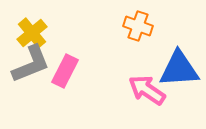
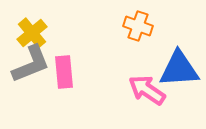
pink rectangle: moved 1 px left, 1 px down; rotated 32 degrees counterclockwise
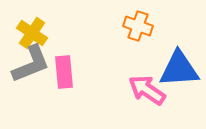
yellow cross: rotated 16 degrees counterclockwise
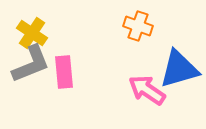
blue triangle: rotated 12 degrees counterclockwise
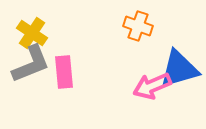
pink arrow: moved 5 px right, 4 px up; rotated 57 degrees counterclockwise
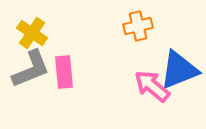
orange cross: rotated 32 degrees counterclockwise
gray L-shape: moved 5 px down
blue triangle: moved 1 px down; rotated 6 degrees counterclockwise
pink arrow: rotated 63 degrees clockwise
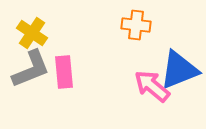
orange cross: moved 2 px left, 1 px up; rotated 20 degrees clockwise
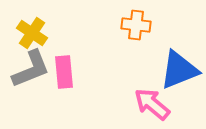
pink arrow: moved 18 px down
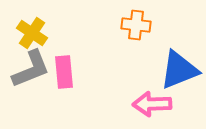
pink arrow: rotated 42 degrees counterclockwise
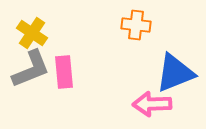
blue triangle: moved 4 px left, 3 px down
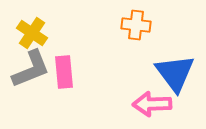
blue triangle: rotated 45 degrees counterclockwise
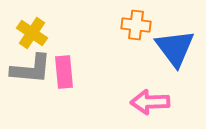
gray L-shape: rotated 27 degrees clockwise
blue triangle: moved 25 px up
pink arrow: moved 2 px left, 2 px up
